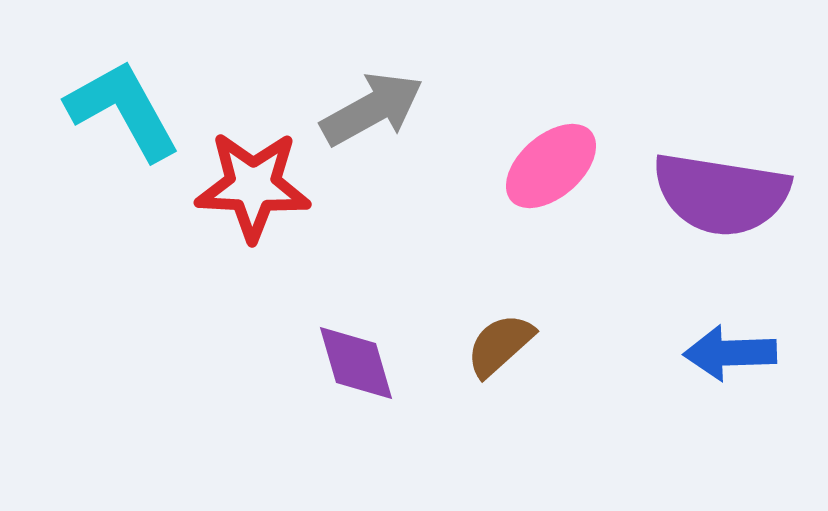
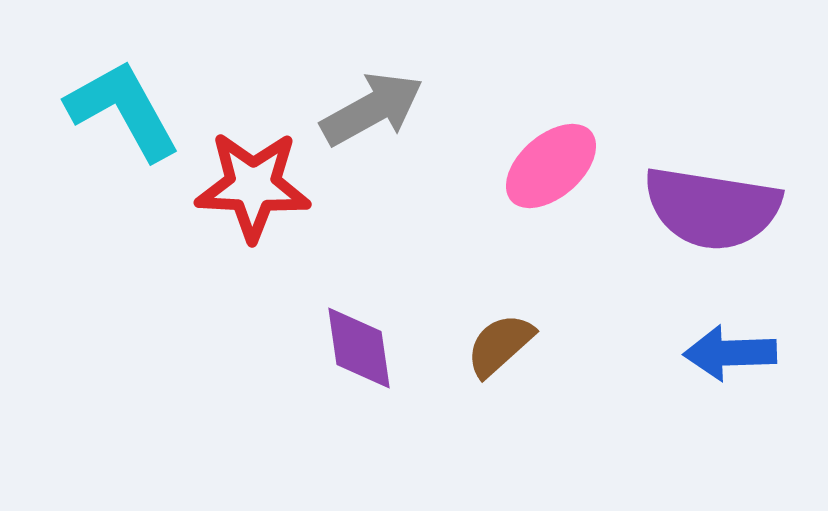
purple semicircle: moved 9 px left, 14 px down
purple diamond: moved 3 px right, 15 px up; rotated 8 degrees clockwise
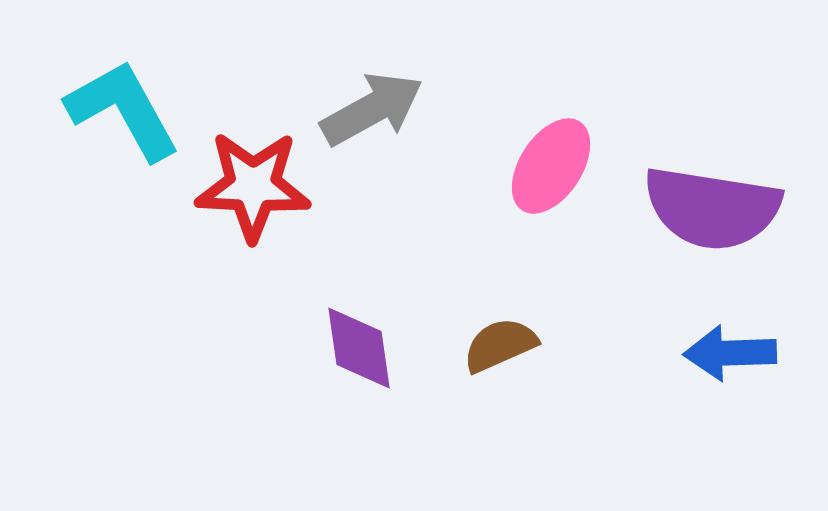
pink ellipse: rotated 16 degrees counterclockwise
brown semicircle: rotated 18 degrees clockwise
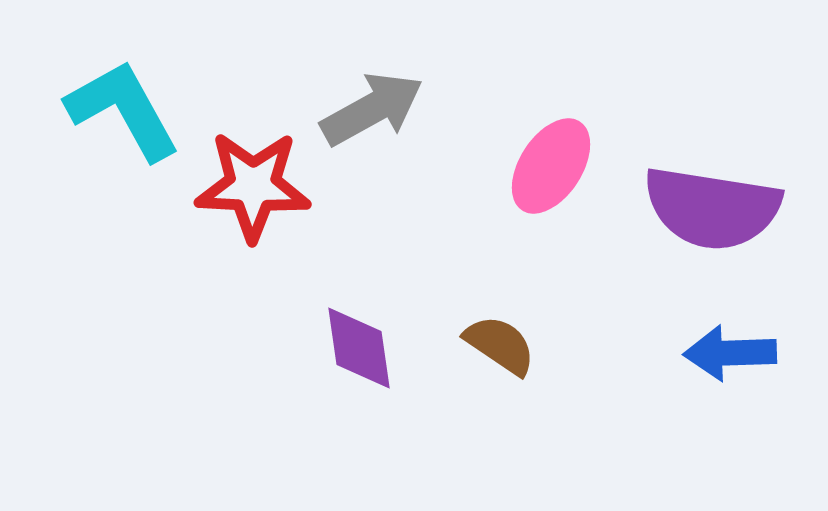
brown semicircle: rotated 58 degrees clockwise
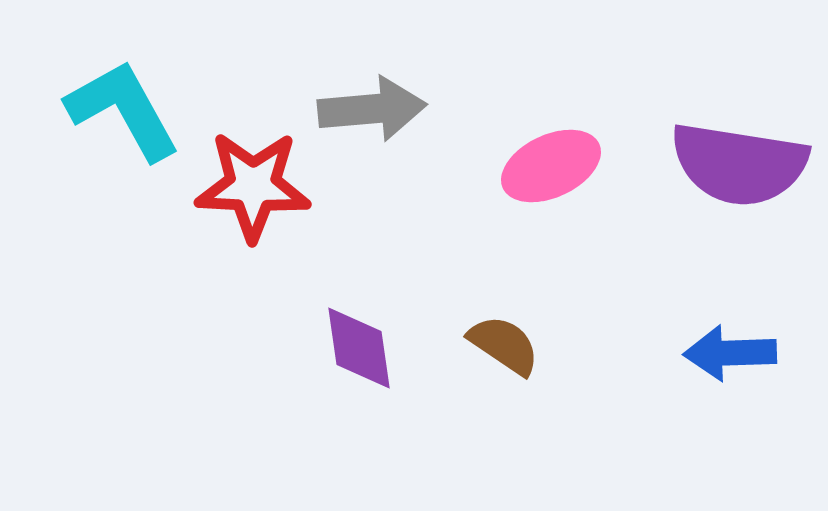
gray arrow: rotated 24 degrees clockwise
pink ellipse: rotated 32 degrees clockwise
purple semicircle: moved 27 px right, 44 px up
brown semicircle: moved 4 px right
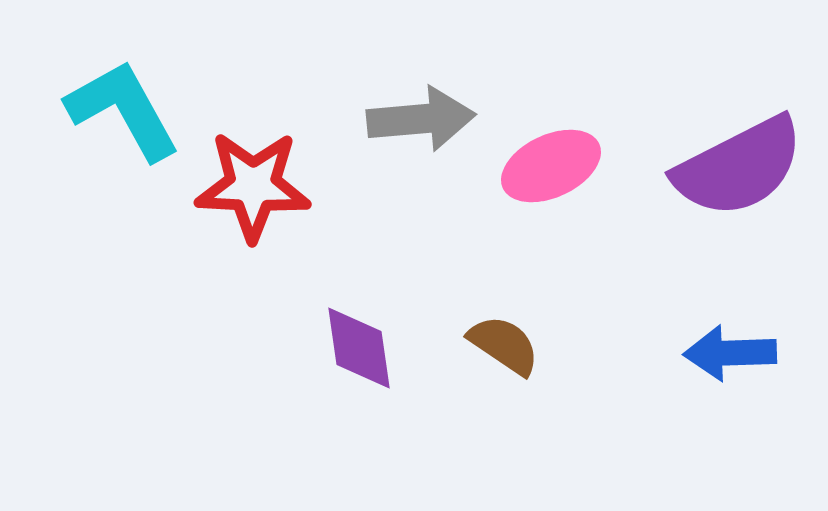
gray arrow: moved 49 px right, 10 px down
purple semicircle: moved 3 px down; rotated 36 degrees counterclockwise
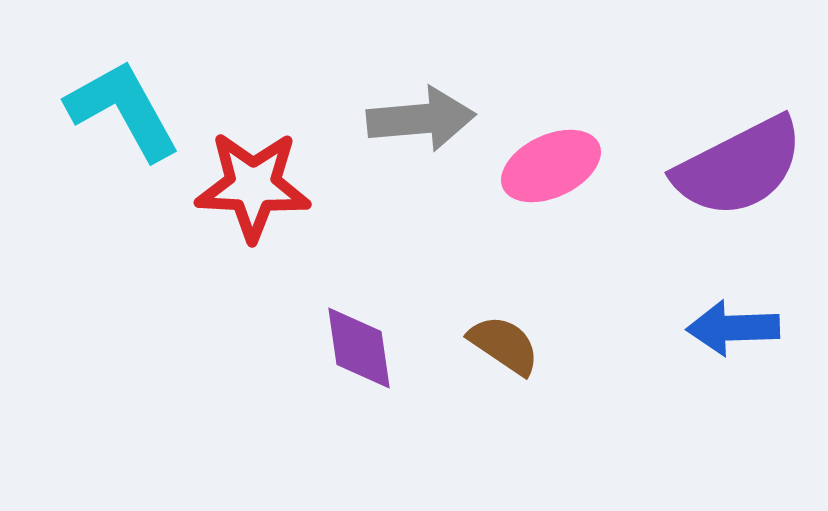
blue arrow: moved 3 px right, 25 px up
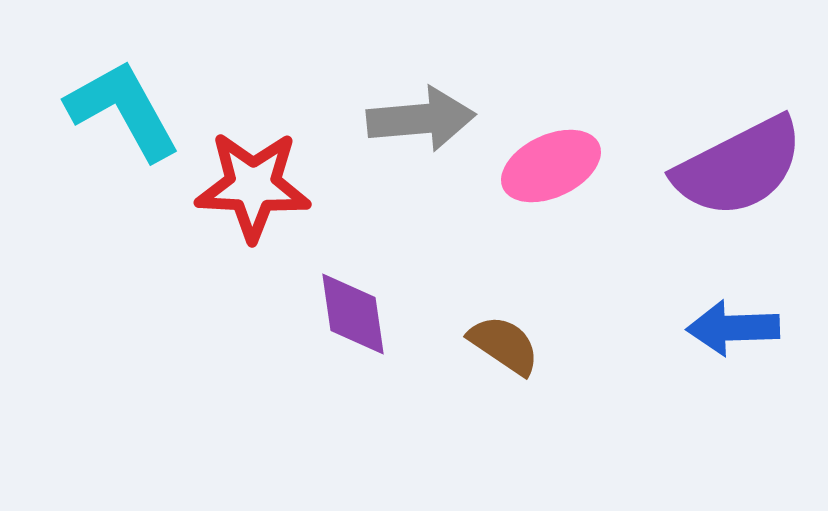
purple diamond: moved 6 px left, 34 px up
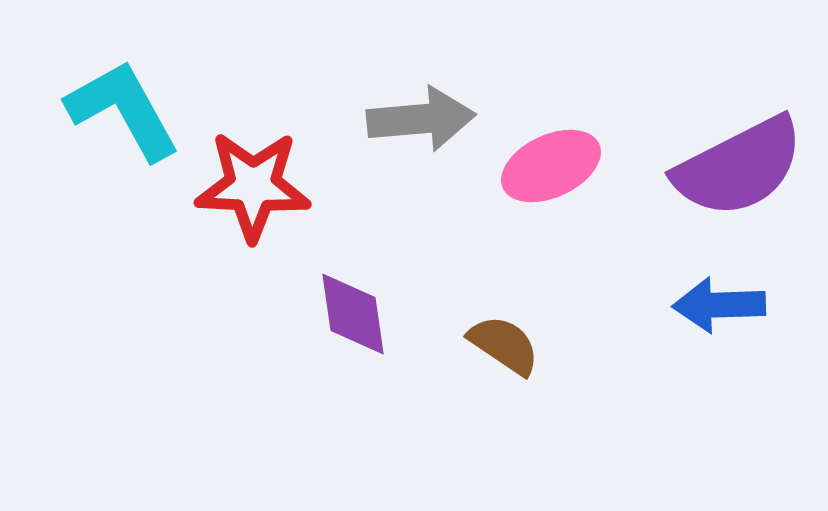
blue arrow: moved 14 px left, 23 px up
